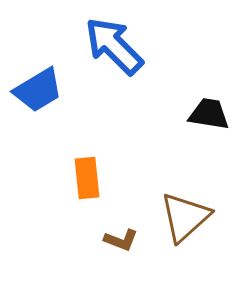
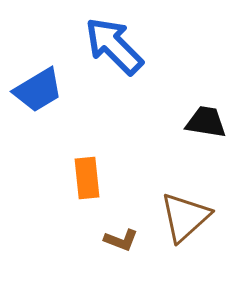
black trapezoid: moved 3 px left, 8 px down
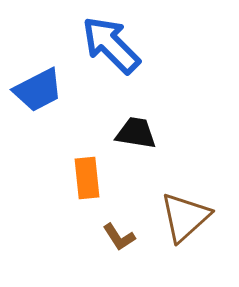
blue arrow: moved 3 px left, 1 px up
blue trapezoid: rotated 4 degrees clockwise
black trapezoid: moved 70 px left, 11 px down
brown L-shape: moved 2 px left, 3 px up; rotated 36 degrees clockwise
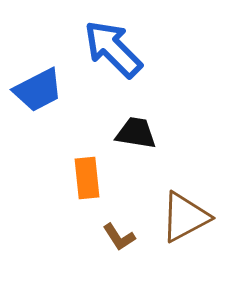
blue arrow: moved 2 px right, 4 px down
brown triangle: rotated 14 degrees clockwise
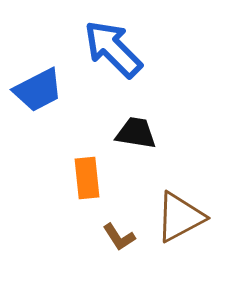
brown triangle: moved 5 px left
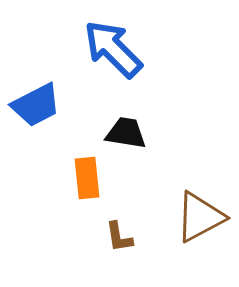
blue trapezoid: moved 2 px left, 15 px down
black trapezoid: moved 10 px left
brown triangle: moved 20 px right
brown L-shape: rotated 24 degrees clockwise
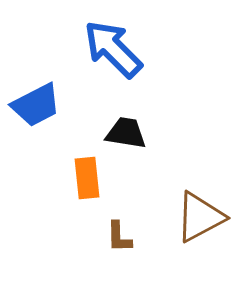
brown L-shape: rotated 8 degrees clockwise
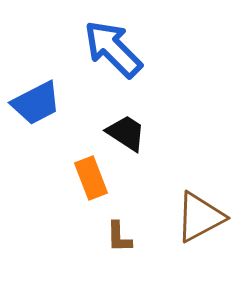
blue trapezoid: moved 2 px up
black trapezoid: rotated 24 degrees clockwise
orange rectangle: moved 4 px right; rotated 15 degrees counterclockwise
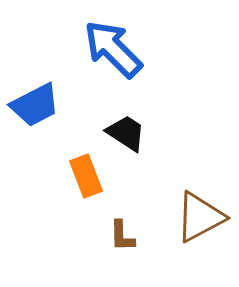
blue trapezoid: moved 1 px left, 2 px down
orange rectangle: moved 5 px left, 2 px up
brown L-shape: moved 3 px right, 1 px up
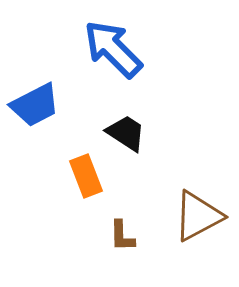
brown triangle: moved 2 px left, 1 px up
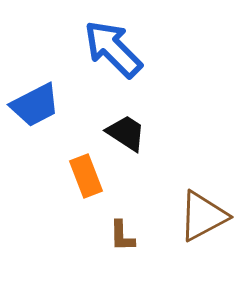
brown triangle: moved 5 px right
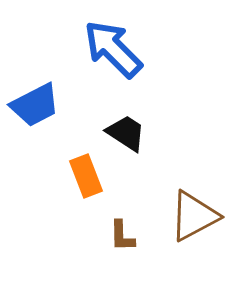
brown triangle: moved 9 px left
